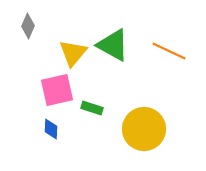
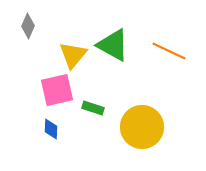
yellow triangle: moved 2 px down
green rectangle: moved 1 px right
yellow circle: moved 2 px left, 2 px up
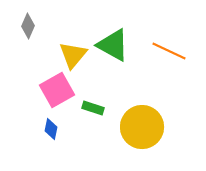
pink square: rotated 16 degrees counterclockwise
blue diamond: rotated 10 degrees clockwise
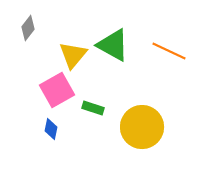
gray diamond: moved 2 px down; rotated 15 degrees clockwise
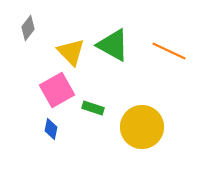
yellow triangle: moved 2 px left, 3 px up; rotated 24 degrees counterclockwise
